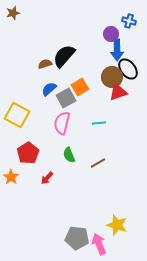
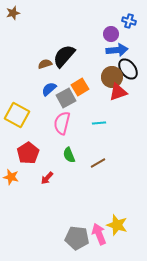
blue arrow: rotated 95 degrees counterclockwise
orange star: rotated 21 degrees counterclockwise
pink arrow: moved 10 px up
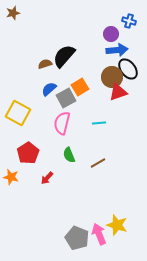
yellow square: moved 1 px right, 2 px up
gray pentagon: rotated 15 degrees clockwise
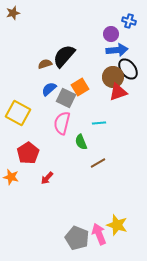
brown circle: moved 1 px right
gray square: rotated 36 degrees counterclockwise
green semicircle: moved 12 px right, 13 px up
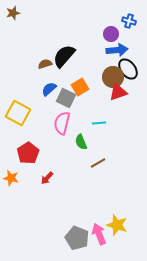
orange star: moved 1 px down
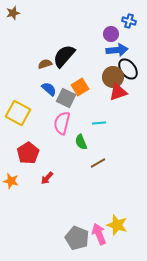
blue semicircle: rotated 84 degrees clockwise
orange star: moved 3 px down
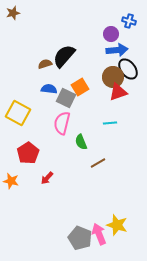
blue semicircle: rotated 35 degrees counterclockwise
cyan line: moved 11 px right
gray pentagon: moved 3 px right
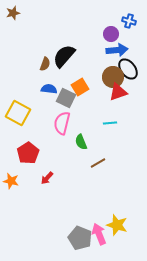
brown semicircle: rotated 128 degrees clockwise
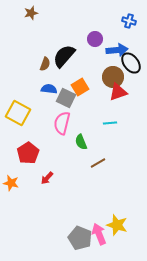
brown star: moved 18 px right
purple circle: moved 16 px left, 5 px down
black ellipse: moved 3 px right, 6 px up
orange star: moved 2 px down
